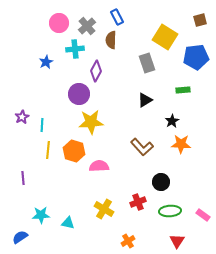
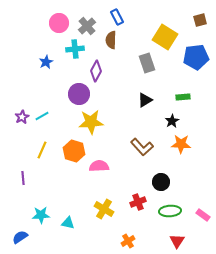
green rectangle: moved 7 px down
cyan line: moved 9 px up; rotated 56 degrees clockwise
yellow line: moved 6 px left; rotated 18 degrees clockwise
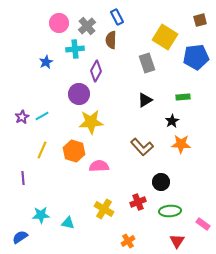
pink rectangle: moved 9 px down
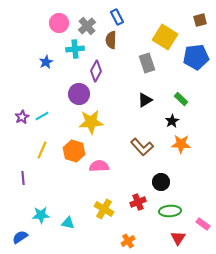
green rectangle: moved 2 px left, 2 px down; rotated 48 degrees clockwise
red triangle: moved 1 px right, 3 px up
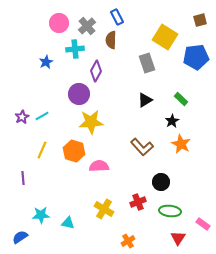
orange star: rotated 24 degrees clockwise
green ellipse: rotated 10 degrees clockwise
